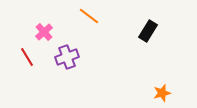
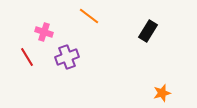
pink cross: rotated 30 degrees counterclockwise
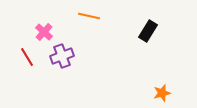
orange line: rotated 25 degrees counterclockwise
pink cross: rotated 24 degrees clockwise
purple cross: moved 5 px left, 1 px up
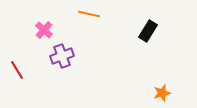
orange line: moved 2 px up
pink cross: moved 2 px up
red line: moved 10 px left, 13 px down
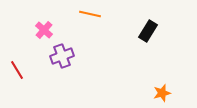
orange line: moved 1 px right
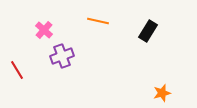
orange line: moved 8 px right, 7 px down
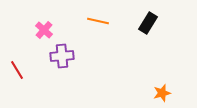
black rectangle: moved 8 px up
purple cross: rotated 15 degrees clockwise
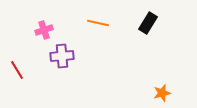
orange line: moved 2 px down
pink cross: rotated 30 degrees clockwise
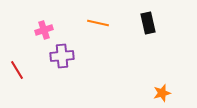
black rectangle: rotated 45 degrees counterclockwise
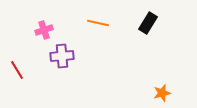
black rectangle: rotated 45 degrees clockwise
